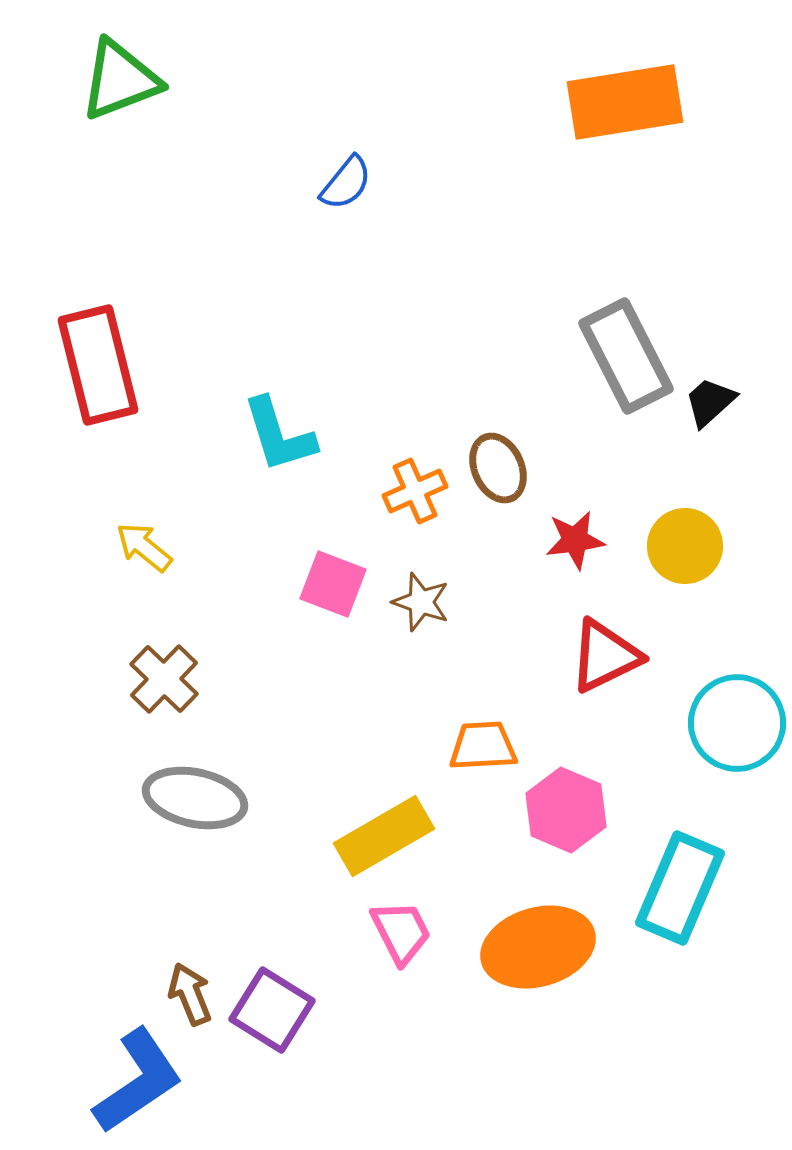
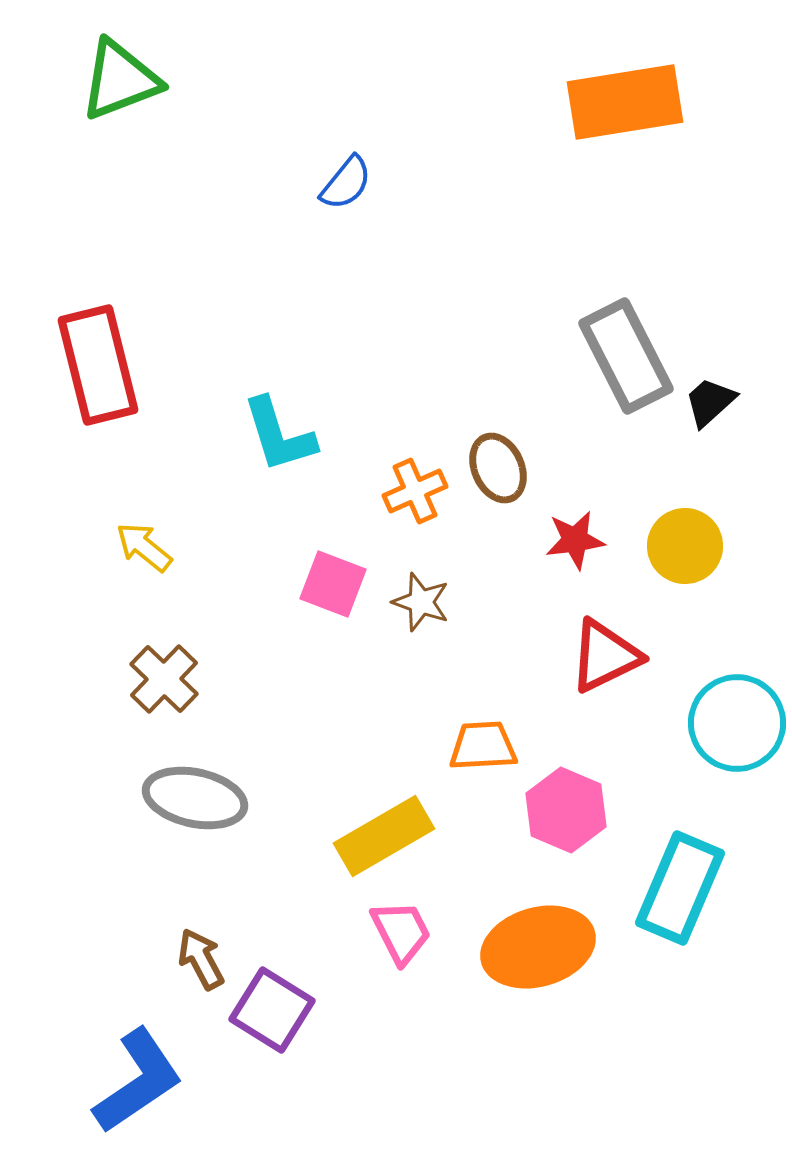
brown arrow: moved 11 px right, 35 px up; rotated 6 degrees counterclockwise
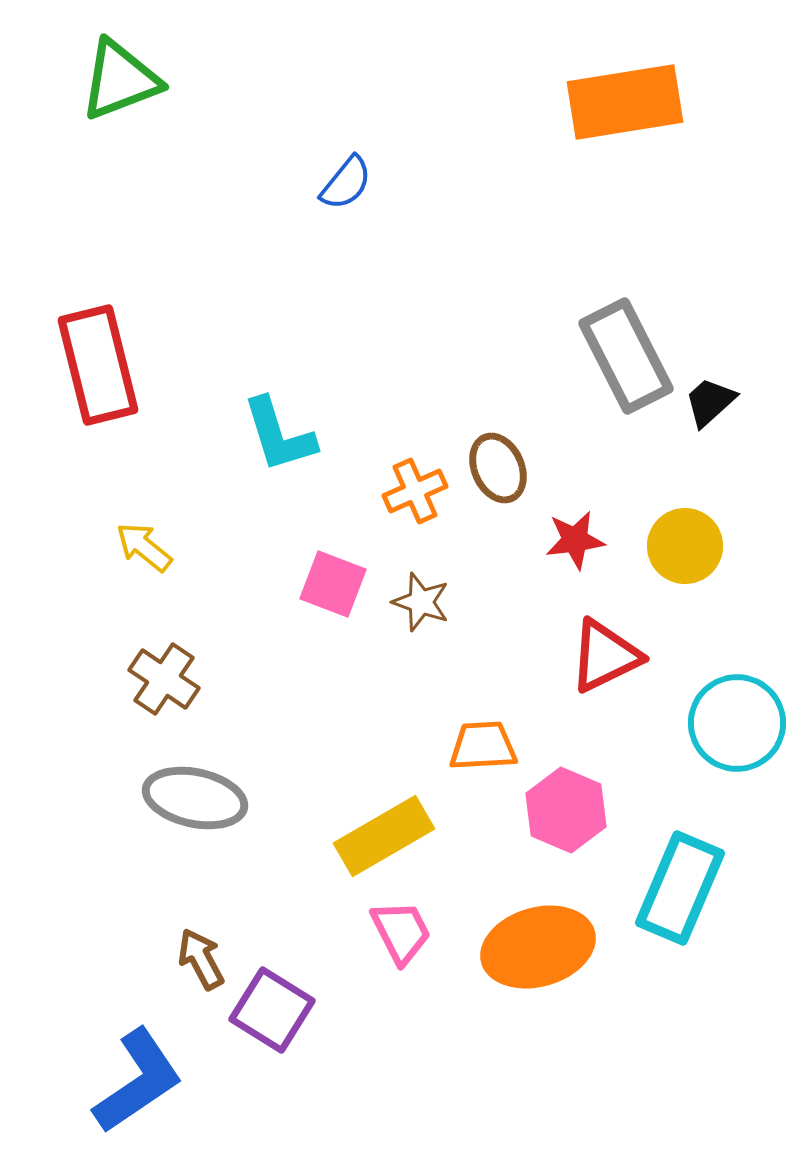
brown cross: rotated 10 degrees counterclockwise
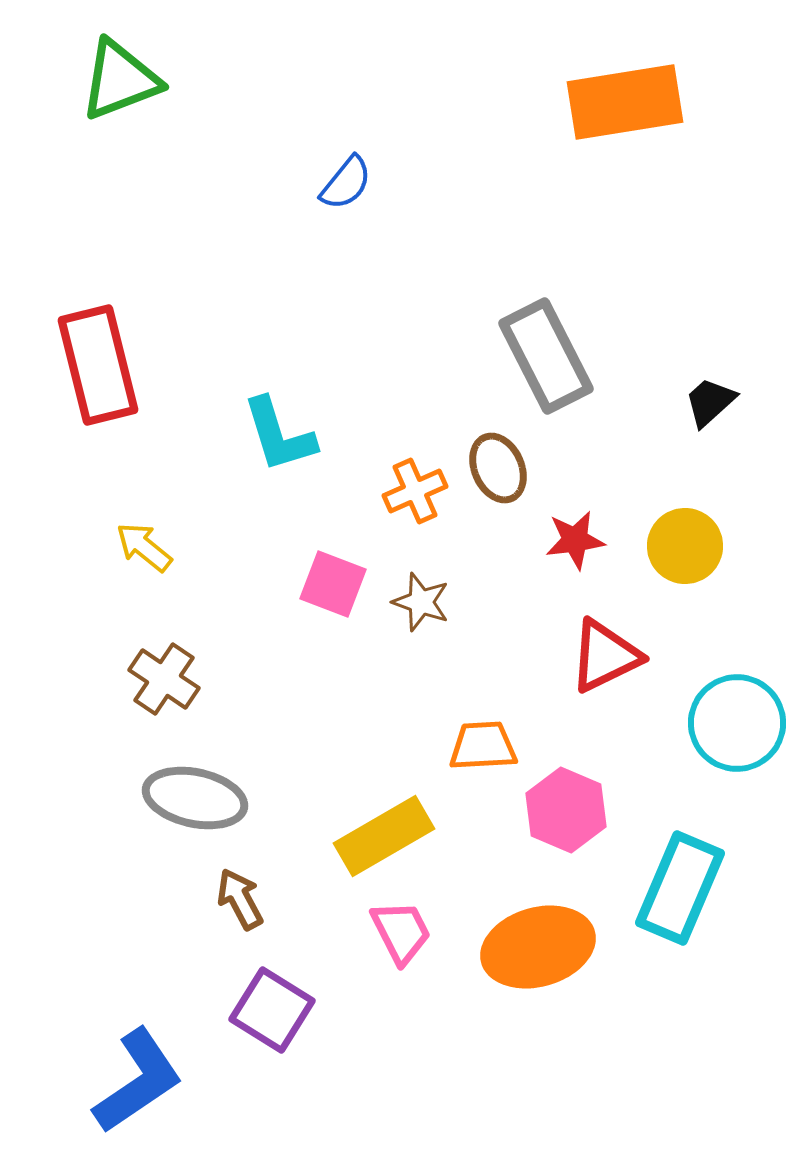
gray rectangle: moved 80 px left
brown arrow: moved 39 px right, 60 px up
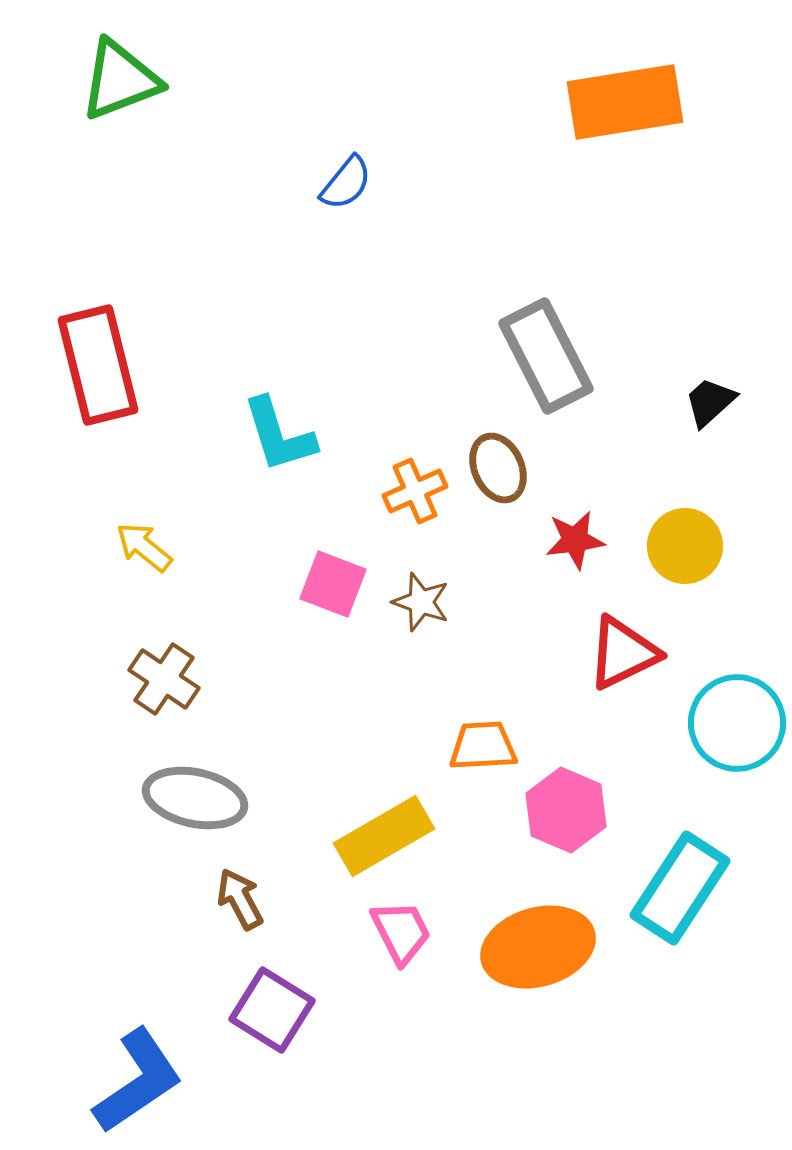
red triangle: moved 18 px right, 3 px up
cyan rectangle: rotated 10 degrees clockwise
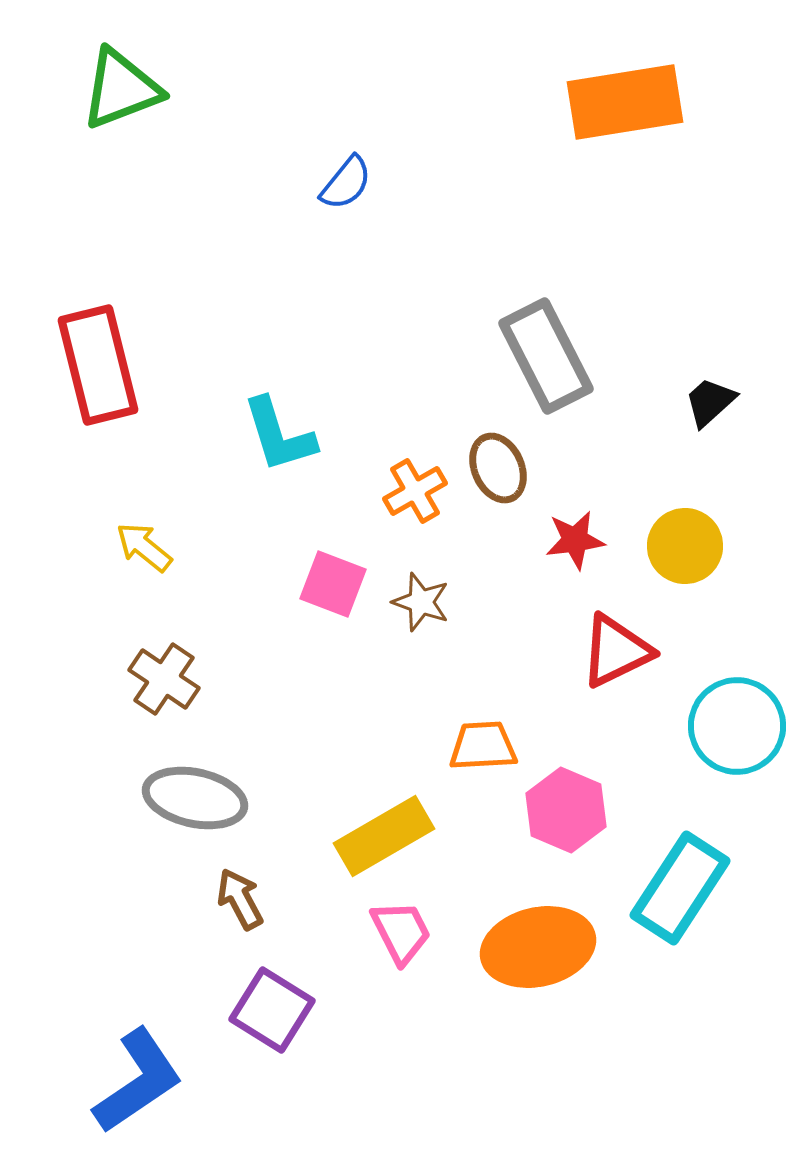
green triangle: moved 1 px right, 9 px down
orange cross: rotated 6 degrees counterclockwise
red triangle: moved 7 px left, 2 px up
cyan circle: moved 3 px down
orange ellipse: rotated 3 degrees clockwise
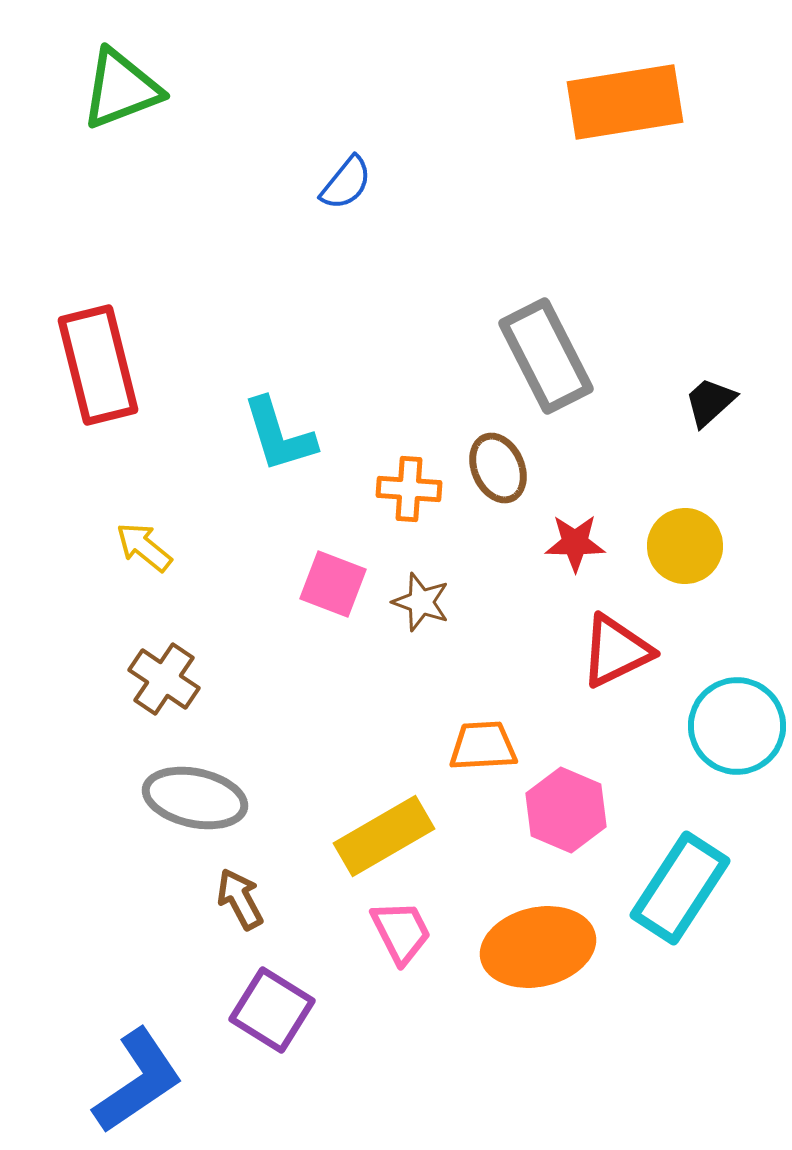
orange cross: moved 6 px left, 2 px up; rotated 34 degrees clockwise
red star: moved 3 px down; rotated 8 degrees clockwise
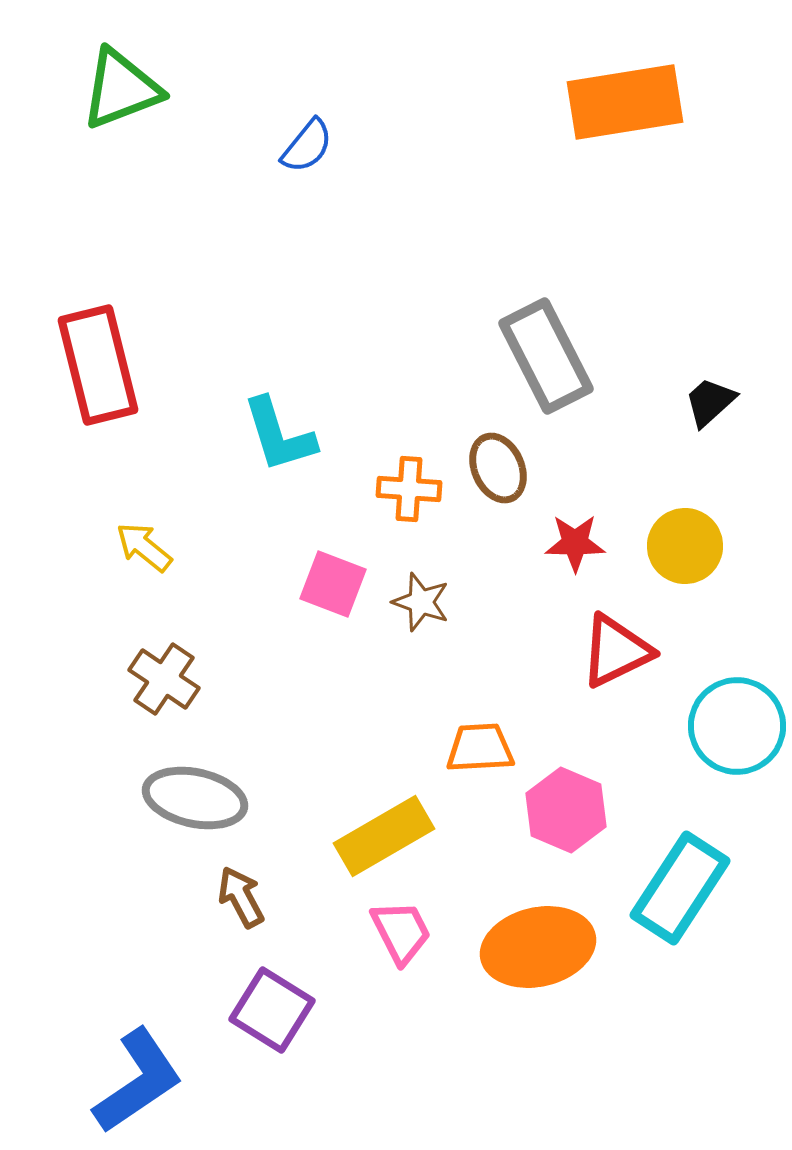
blue semicircle: moved 39 px left, 37 px up
orange trapezoid: moved 3 px left, 2 px down
brown arrow: moved 1 px right, 2 px up
